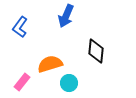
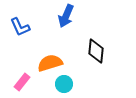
blue L-shape: rotated 60 degrees counterclockwise
orange semicircle: moved 1 px up
cyan circle: moved 5 px left, 1 px down
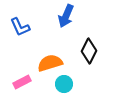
black diamond: moved 7 px left; rotated 20 degrees clockwise
pink rectangle: rotated 24 degrees clockwise
